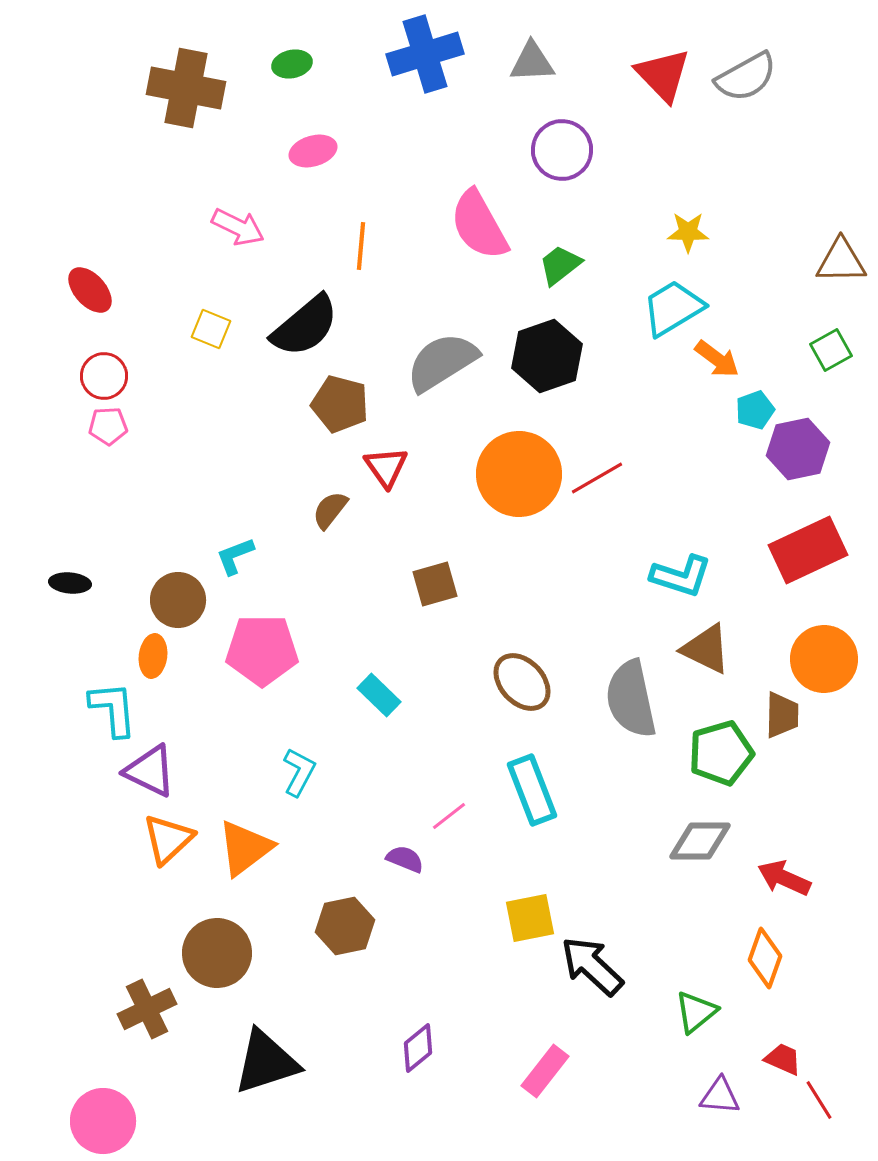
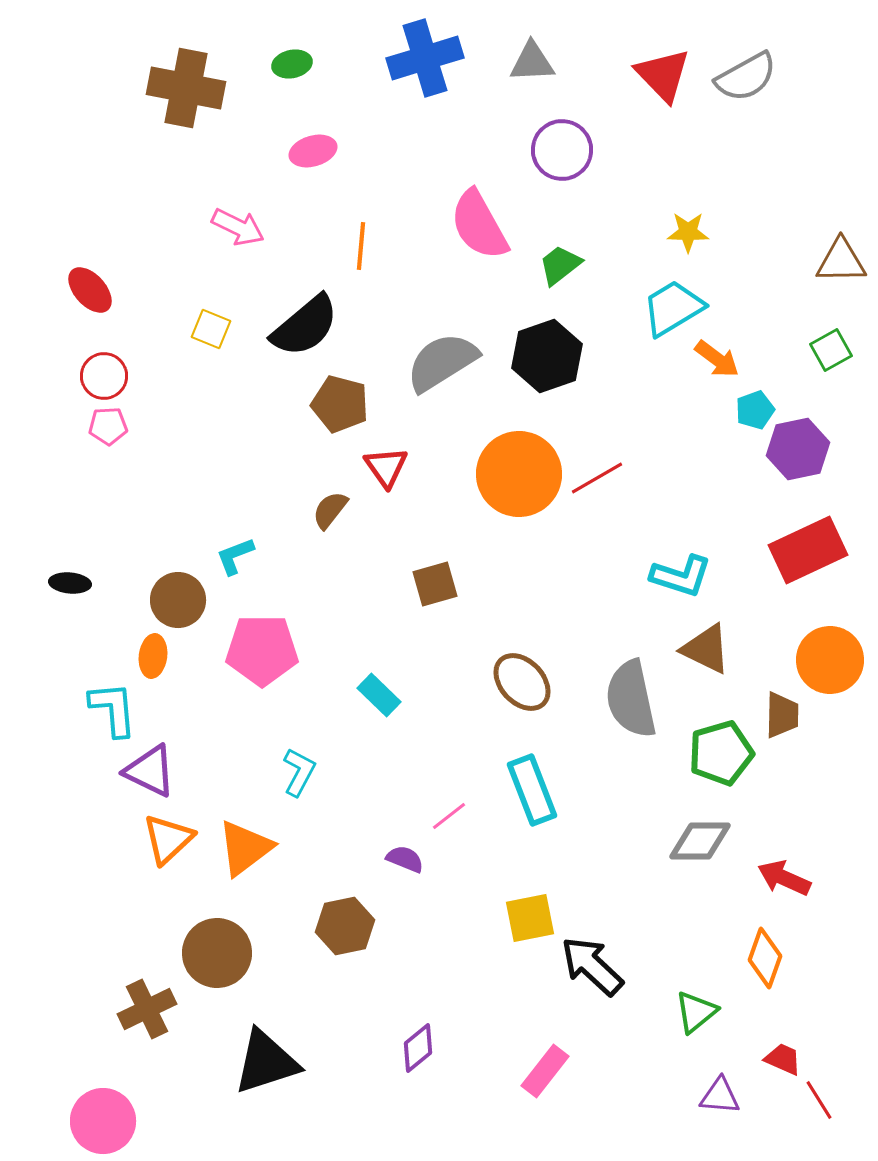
blue cross at (425, 54): moved 4 px down
orange circle at (824, 659): moved 6 px right, 1 px down
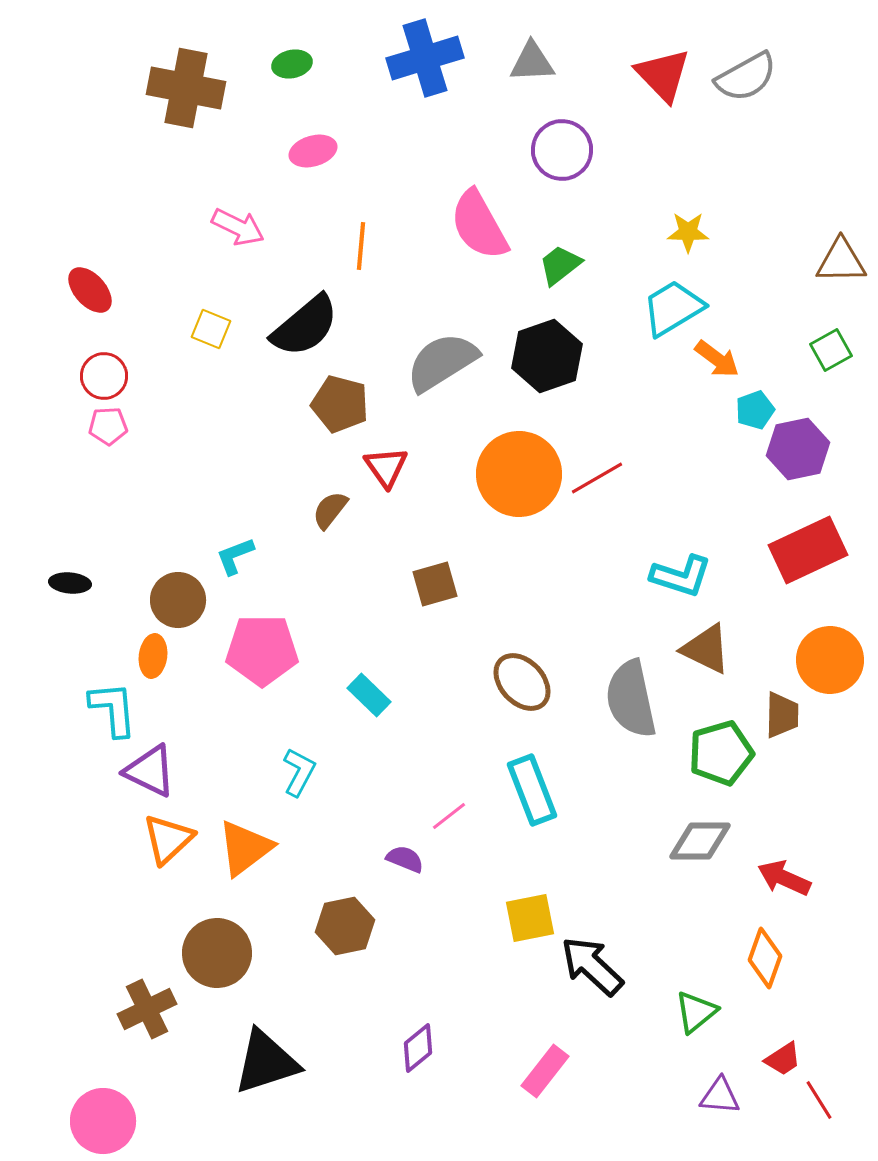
cyan rectangle at (379, 695): moved 10 px left
red trapezoid at (783, 1059): rotated 123 degrees clockwise
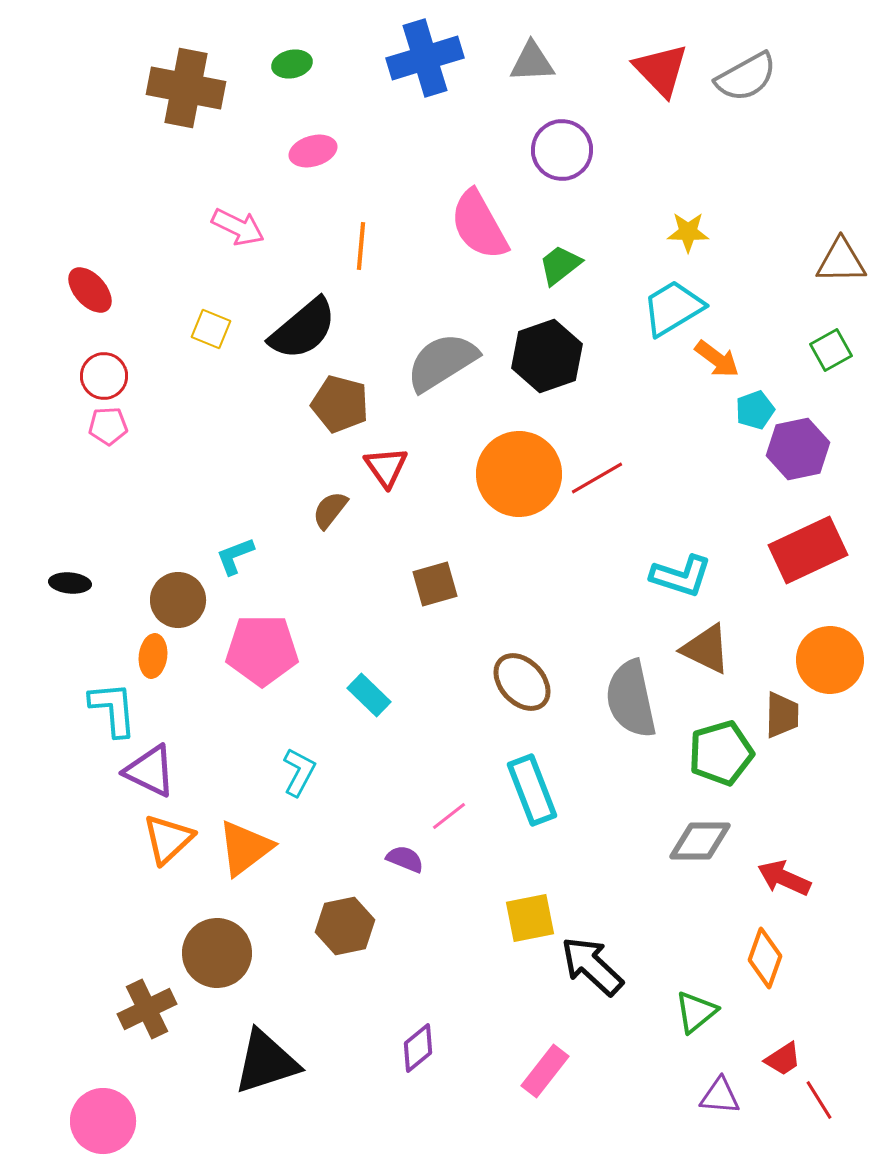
red triangle at (663, 75): moved 2 px left, 5 px up
black semicircle at (305, 326): moved 2 px left, 3 px down
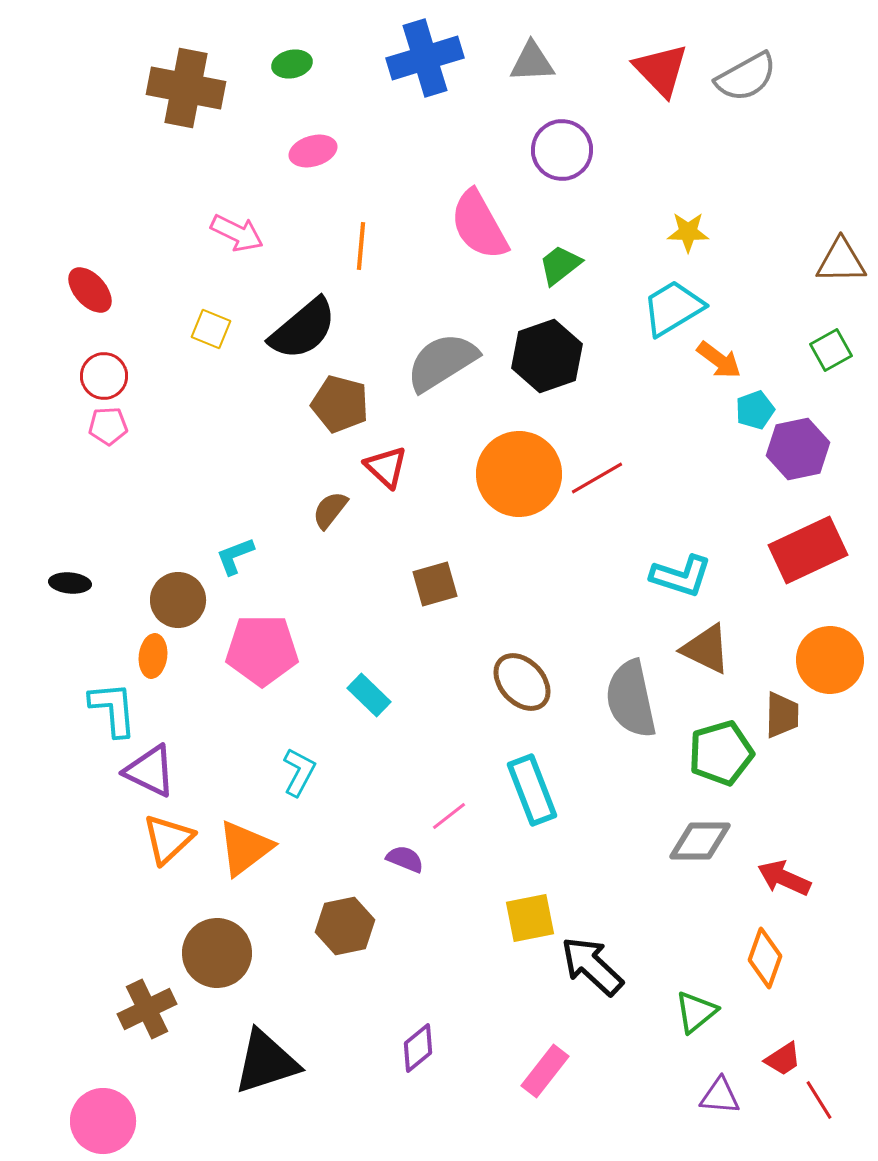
pink arrow at (238, 227): moved 1 px left, 6 px down
orange arrow at (717, 359): moved 2 px right, 1 px down
red triangle at (386, 467): rotated 12 degrees counterclockwise
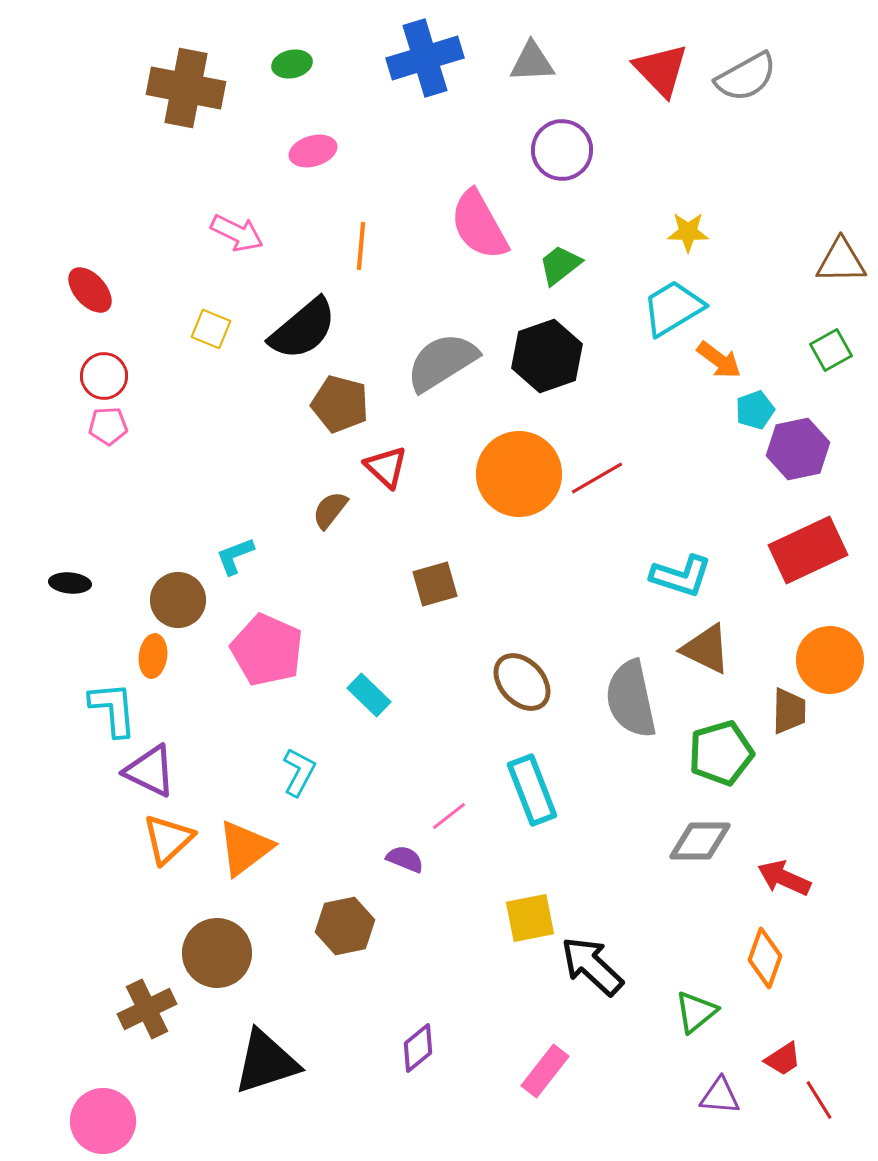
pink pentagon at (262, 650): moved 5 px right; rotated 24 degrees clockwise
brown trapezoid at (782, 715): moved 7 px right, 4 px up
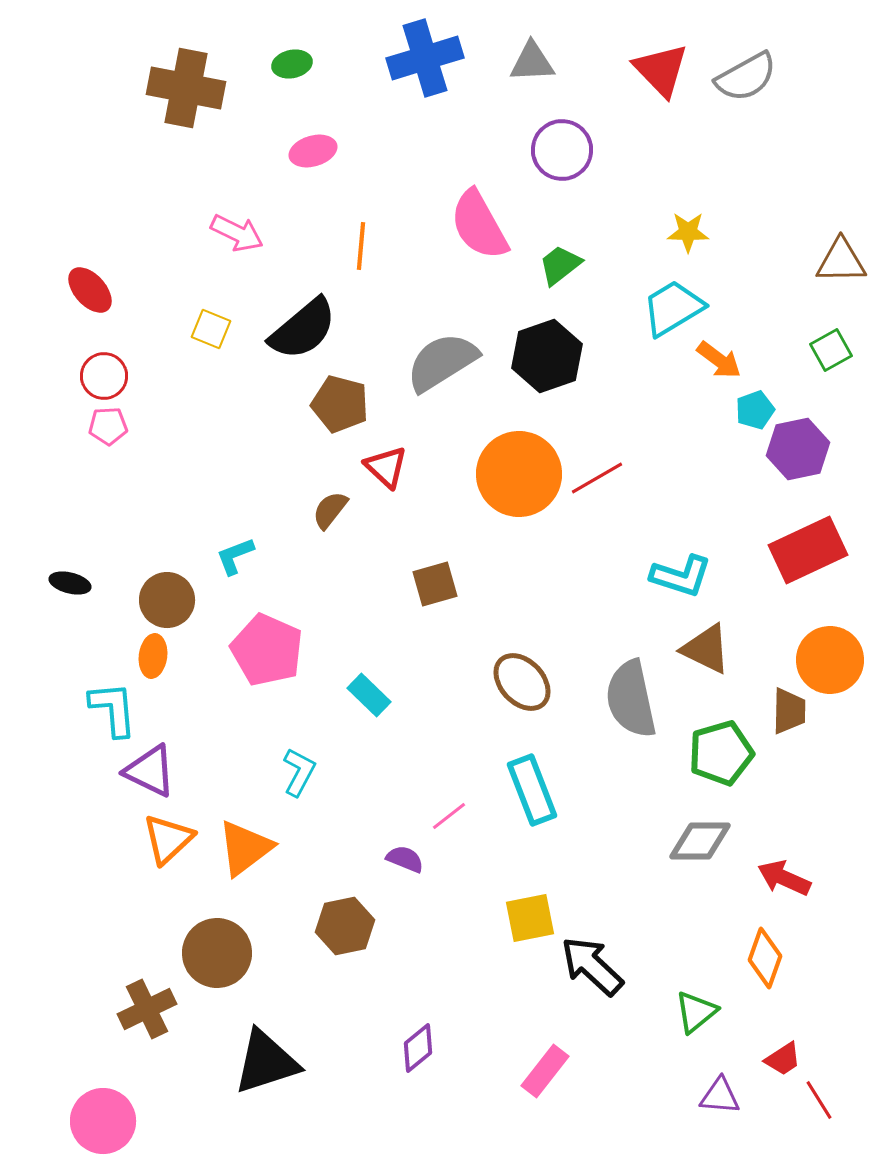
black ellipse at (70, 583): rotated 9 degrees clockwise
brown circle at (178, 600): moved 11 px left
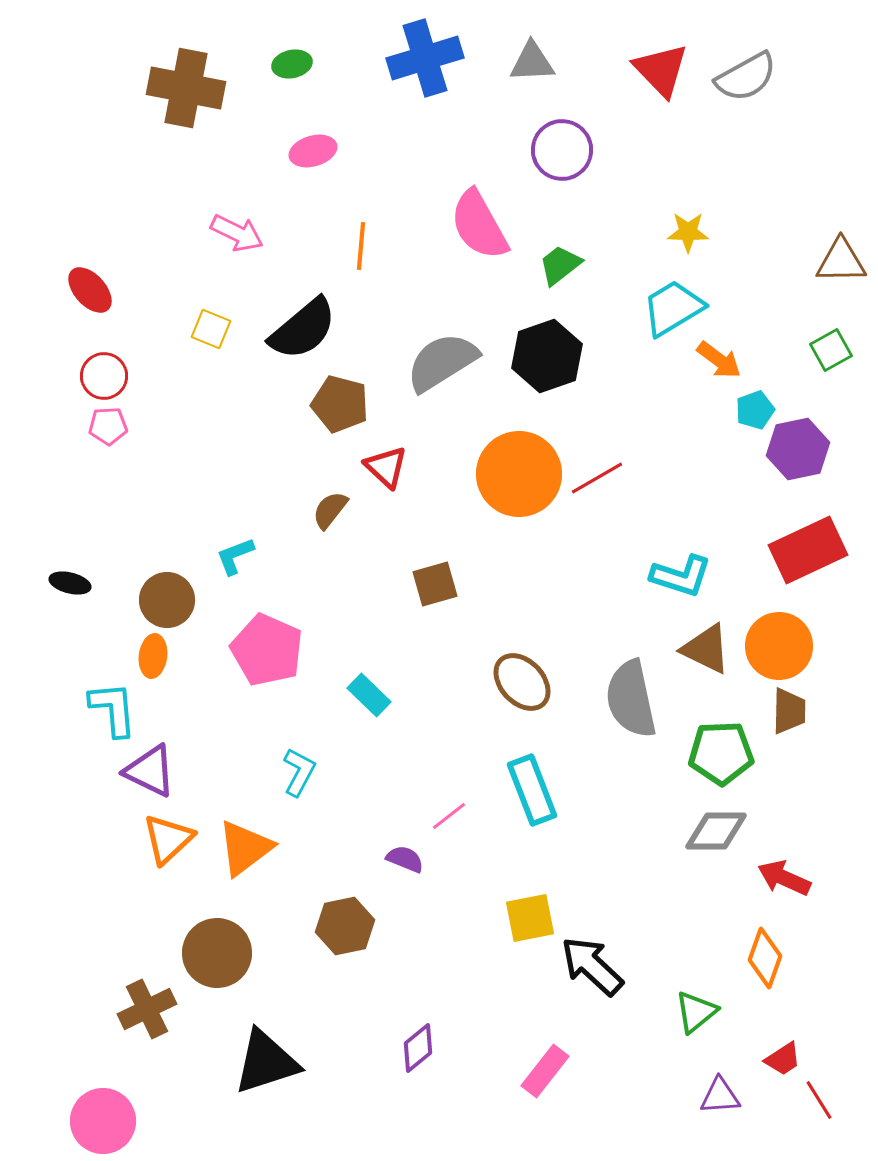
orange circle at (830, 660): moved 51 px left, 14 px up
green pentagon at (721, 753): rotated 14 degrees clockwise
gray diamond at (700, 841): moved 16 px right, 10 px up
purple triangle at (720, 1096): rotated 9 degrees counterclockwise
